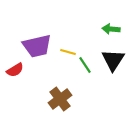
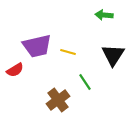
green arrow: moved 7 px left, 14 px up
black triangle: moved 5 px up
green line: moved 17 px down
brown cross: moved 2 px left, 1 px down
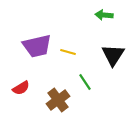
red semicircle: moved 6 px right, 18 px down
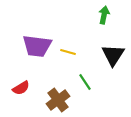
green arrow: rotated 96 degrees clockwise
purple trapezoid: rotated 20 degrees clockwise
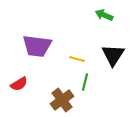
green arrow: rotated 78 degrees counterclockwise
yellow line: moved 9 px right, 7 px down
green line: rotated 48 degrees clockwise
red semicircle: moved 2 px left, 4 px up
brown cross: moved 4 px right
